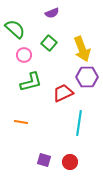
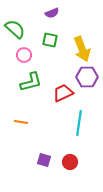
green square: moved 1 px right, 3 px up; rotated 28 degrees counterclockwise
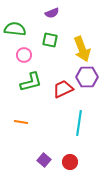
green semicircle: rotated 35 degrees counterclockwise
red trapezoid: moved 4 px up
purple square: rotated 24 degrees clockwise
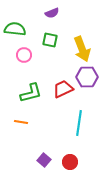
green L-shape: moved 11 px down
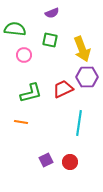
purple square: moved 2 px right; rotated 24 degrees clockwise
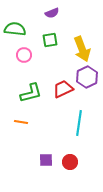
green square: rotated 21 degrees counterclockwise
purple hexagon: rotated 25 degrees counterclockwise
purple square: rotated 24 degrees clockwise
